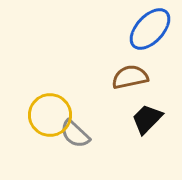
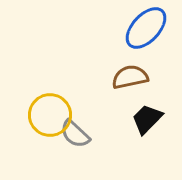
blue ellipse: moved 4 px left, 1 px up
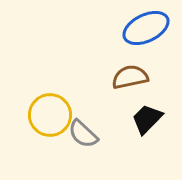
blue ellipse: rotated 21 degrees clockwise
gray semicircle: moved 8 px right
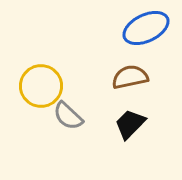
yellow circle: moved 9 px left, 29 px up
black trapezoid: moved 17 px left, 5 px down
gray semicircle: moved 15 px left, 18 px up
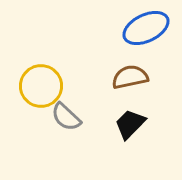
gray semicircle: moved 2 px left, 1 px down
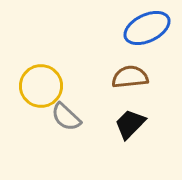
blue ellipse: moved 1 px right
brown semicircle: rotated 6 degrees clockwise
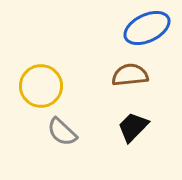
brown semicircle: moved 2 px up
gray semicircle: moved 4 px left, 15 px down
black trapezoid: moved 3 px right, 3 px down
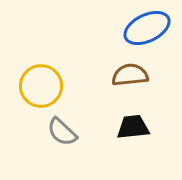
black trapezoid: rotated 40 degrees clockwise
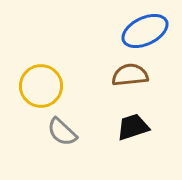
blue ellipse: moved 2 px left, 3 px down
black trapezoid: rotated 12 degrees counterclockwise
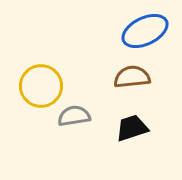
brown semicircle: moved 2 px right, 2 px down
black trapezoid: moved 1 px left, 1 px down
gray semicircle: moved 12 px right, 16 px up; rotated 128 degrees clockwise
